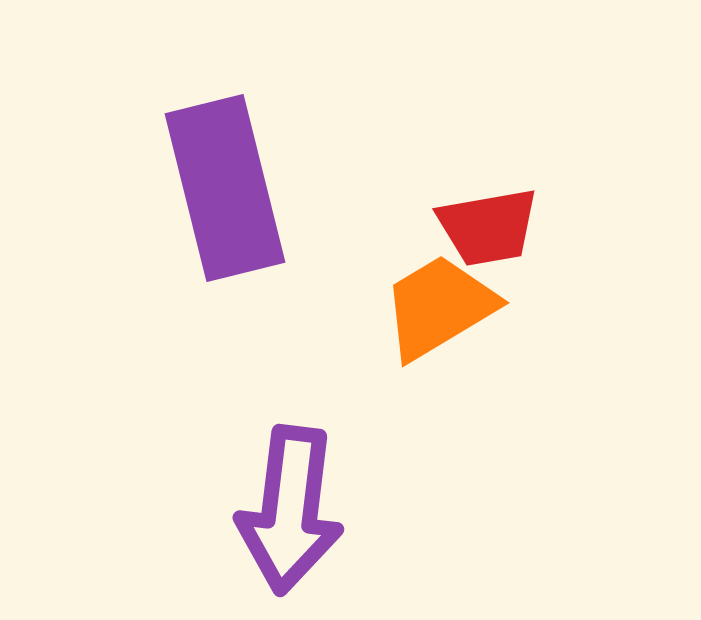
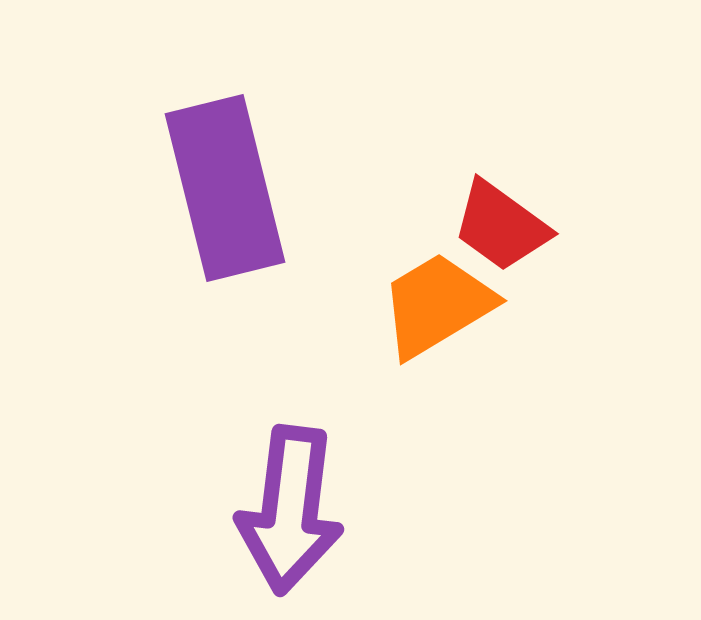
red trapezoid: moved 13 px right, 1 px up; rotated 46 degrees clockwise
orange trapezoid: moved 2 px left, 2 px up
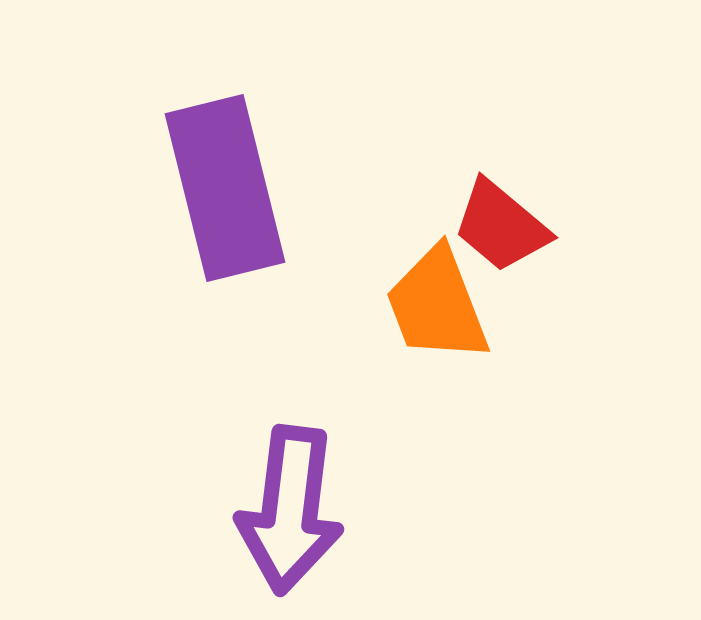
red trapezoid: rotated 4 degrees clockwise
orange trapezoid: rotated 80 degrees counterclockwise
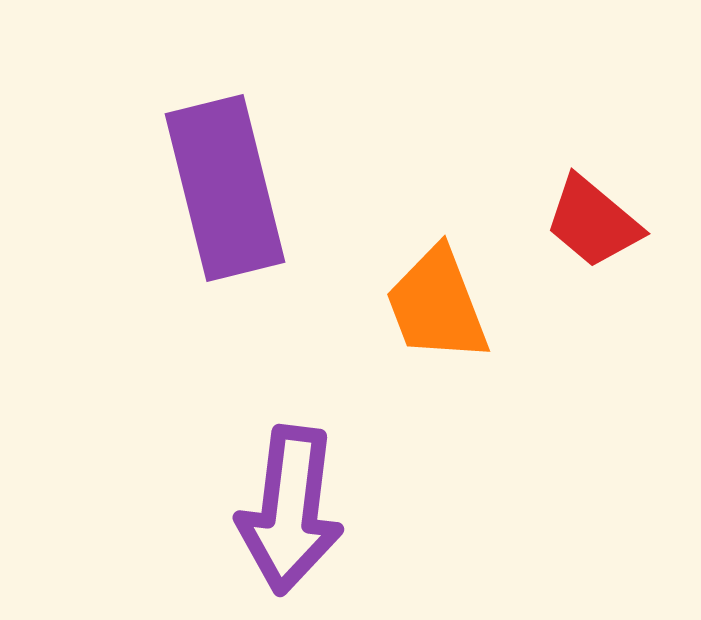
red trapezoid: moved 92 px right, 4 px up
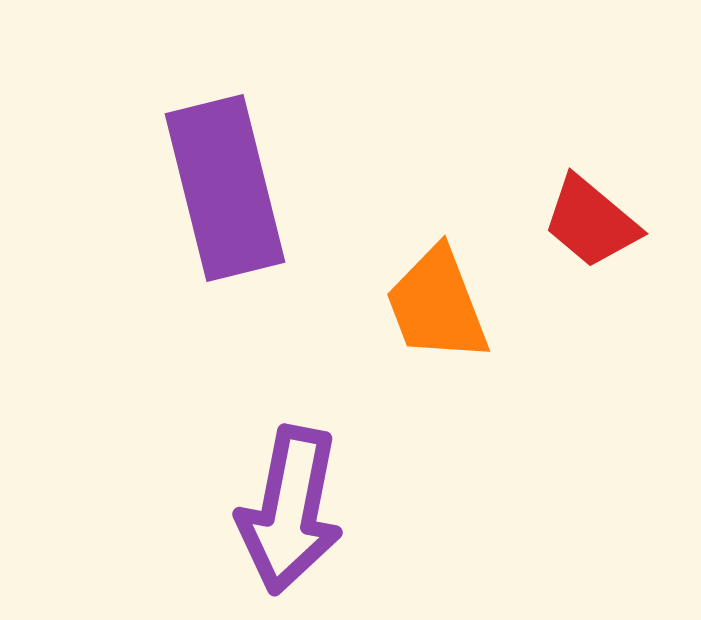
red trapezoid: moved 2 px left
purple arrow: rotated 4 degrees clockwise
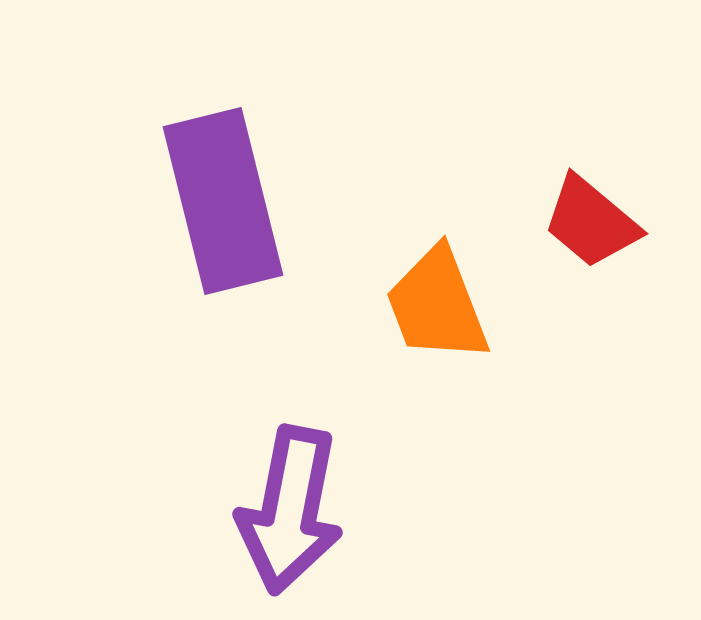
purple rectangle: moved 2 px left, 13 px down
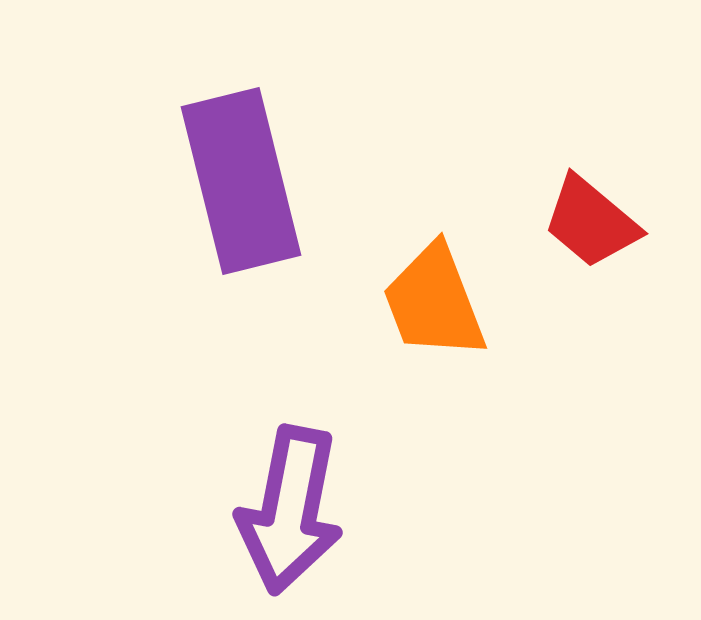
purple rectangle: moved 18 px right, 20 px up
orange trapezoid: moved 3 px left, 3 px up
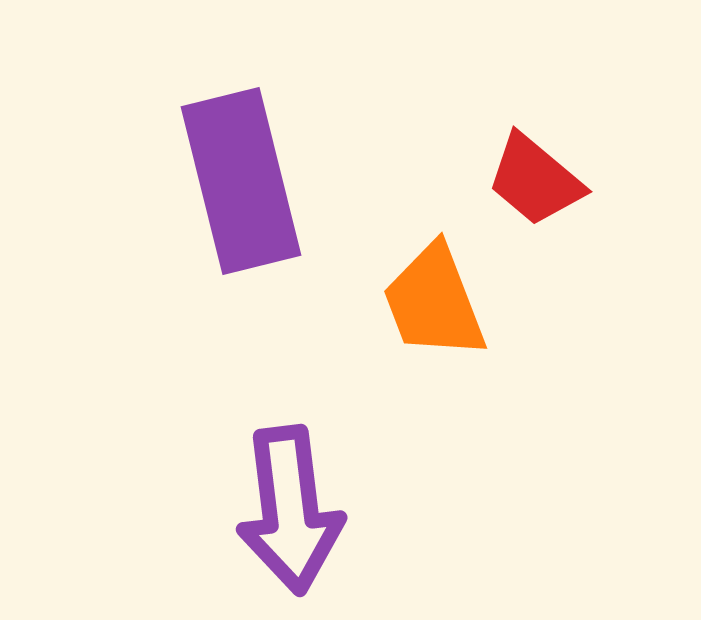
red trapezoid: moved 56 px left, 42 px up
purple arrow: rotated 18 degrees counterclockwise
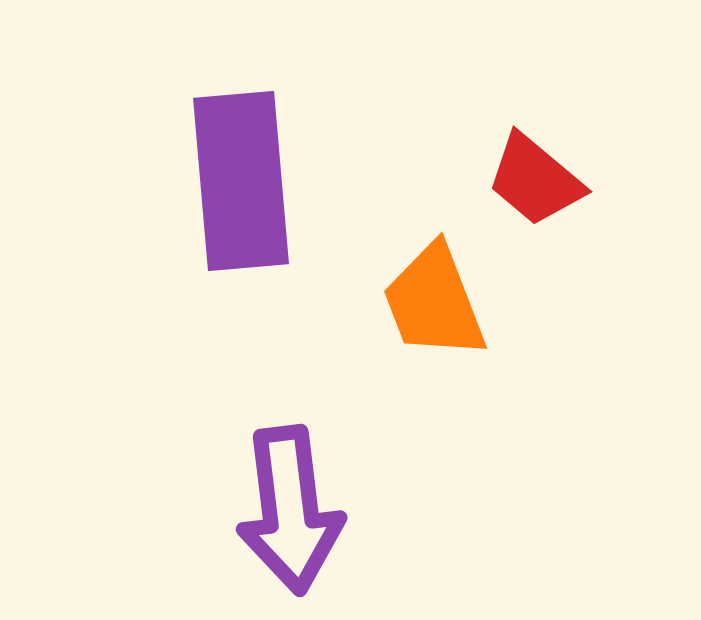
purple rectangle: rotated 9 degrees clockwise
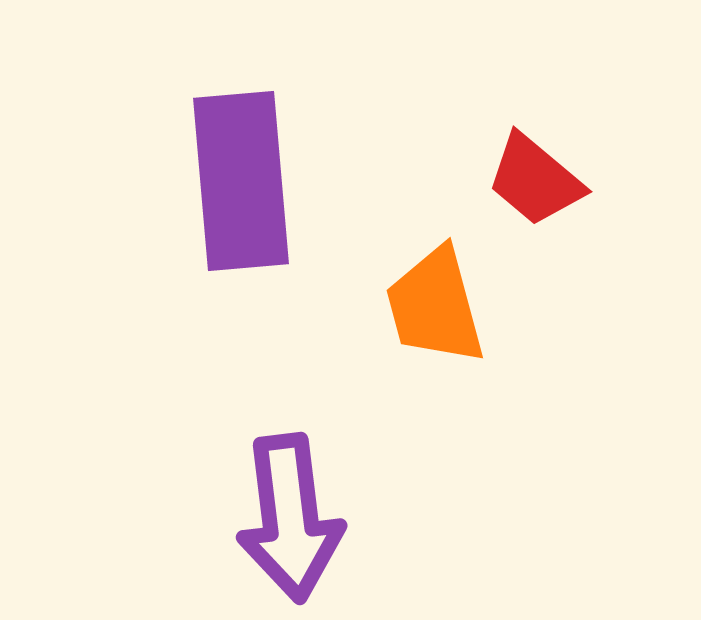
orange trapezoid: moved 1 px right, 4 px down; rotated 6 degrees clockwise
purple arrow: moved 8 px down
